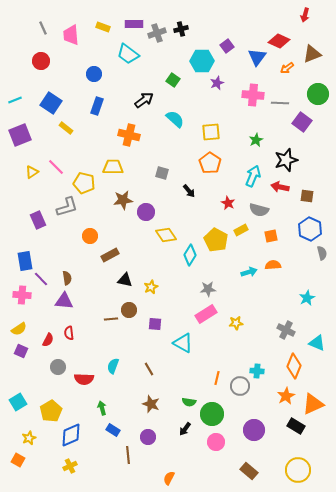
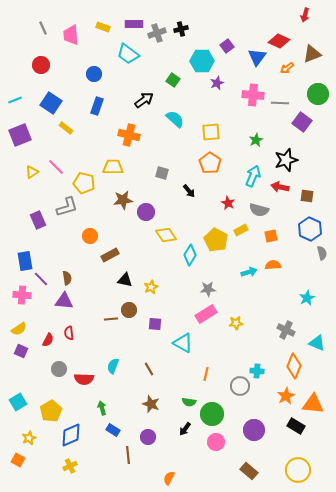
red circle at (41, 61): moved 4 px down
gray circle at (58, 367): moved 1 px right, 2 px down
orange line at (217, 378): moved 11 px left, 4 px up
orange triangle at (313, 404): rotated 30 degrees clockwise
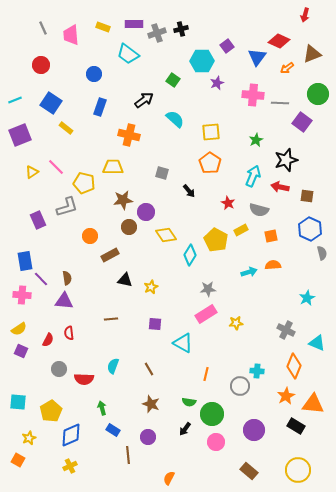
blue rectangle at (97, 106): moved 3 px right, 1 px down
brown circle at (129, 310): moved 83 px up
cyan square at (18, 402): rotated 36 degrees clockwise
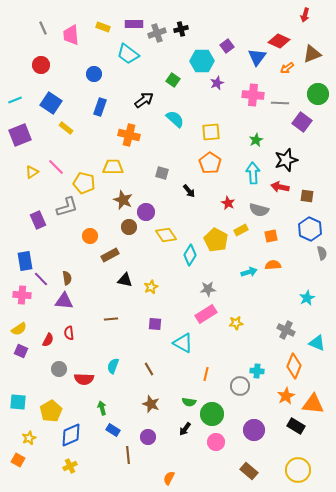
cyan arrow at (253, 176): moved 3 px up; rotated 25 degrees counterclockwise
brown star at (123, 200): rotated 30 degrees clockwise
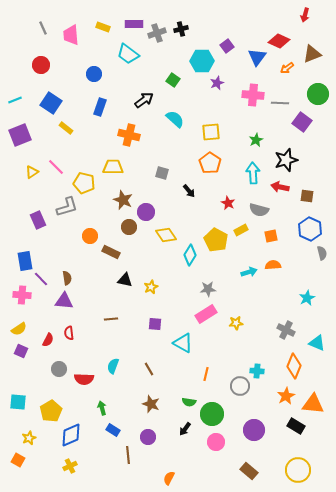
brown rectangle at (110, 255): moved 1 px right, 3 px up; rotated 54 degrees clockwise
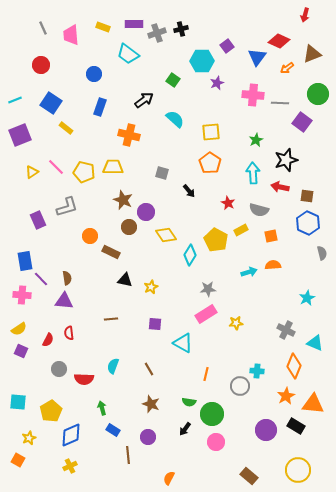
yellow pentagon at (84, 183): moved 11 px up
blue hexagon at (310, 229): moved 2 px left, 6 px up
cyan triangle at (317, 343): moved 2 px left
purple circle at (254, 430): moved 12 px right
brown rectangle at (249, 471): moved 5 px down
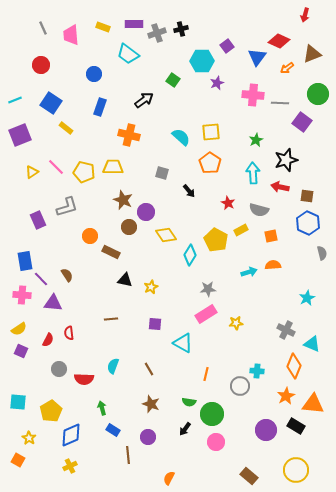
cyan semicircle at (175, 119): moved 6 px right, 18 px down
brown semicircle at (67, 278): moved 3 px up; rotated 24 degrees counterclockwise
purple triangle at (64, 301): moved 11 px left, 2 px down
cyan triangle at (315, 343): moved 3 px left, 1 px down
yellow star at (29, 438): rotated 16 degrees counterclockwise
yellow circle at (298, 470): moved 2 px left
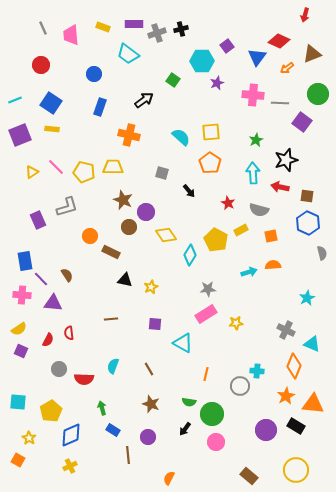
yellow rectangle at (66, 128): moved 14 px left, 1 px down; rotated 32 degrees counterclockwise
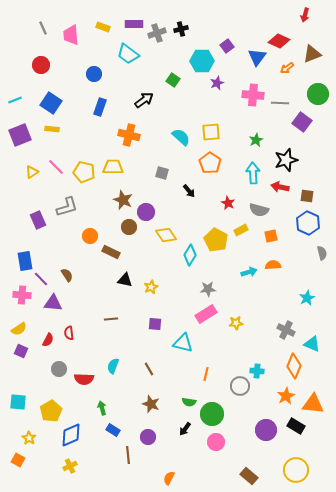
cyan triangle at (183, 343): rotated 15 degrees counterclockwise
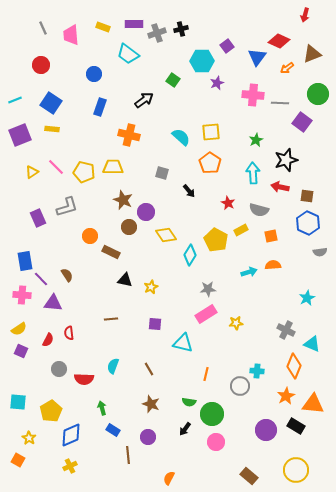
purple rectangle at (38, 220): moved 2 px up
gray semicircle at (322, 253): moved 2 px left, 1 px up; rotated 96 degrees clockwise
